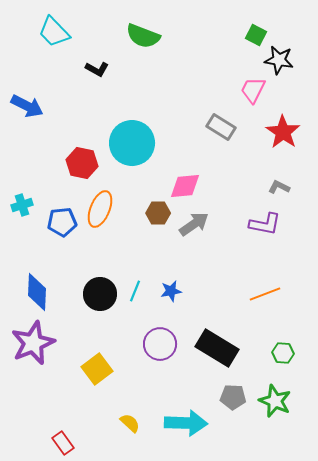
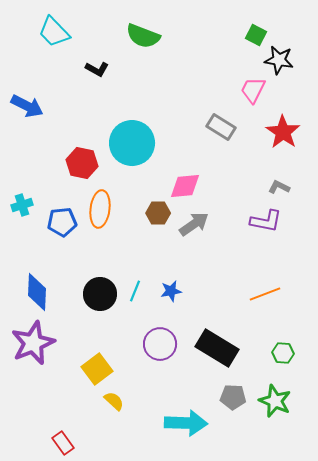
orange ellipse: rotated 15 degrees counterclockwise
purple L-shape: moved 1 px right, 3 px up
yellow semicircle: moved 16 px left, 22 px up
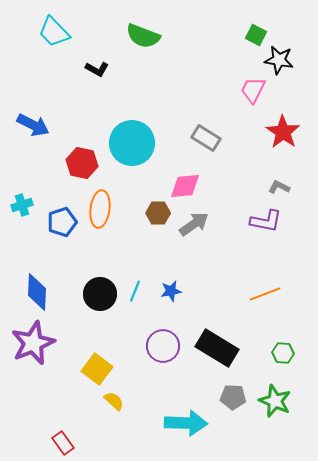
blue arrow: moved 6 px right, 19 px down
gray rectangle: moved 15 px left, 11 px down
blue pentagon: rotated 12 degrees counterclockwise
purple circle: moved 3 px right, 2 px down
yellow square: rotated 16 degrees counterclockwise
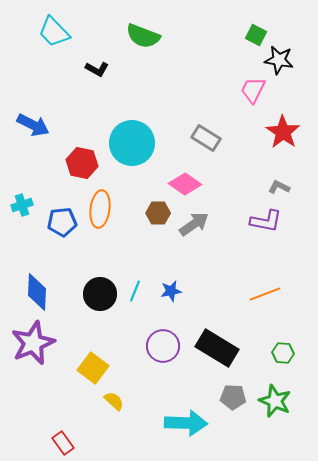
pink diamond: moved 2 px up; rotated 40 degrees clockwise
blue pentagon: rotated 12 degrees clockwise
yellow square: moved 4 px left, 1 px up
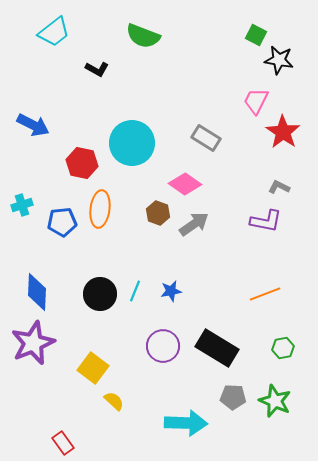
cyan trapezoid: rotated 84 degrees counterclockwise
pink trapezoid: moved 3 px right, 11 px down
brown hexagon: rotated 20 degrees clockwise
green hexagon: moved 5 px up; rotated 15 degrees counterclockwise
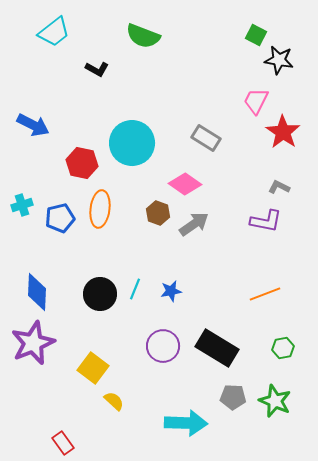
blue pentagon: moved 2 px left, 4 px up; rotated 8 degrees counterclockwise
cyan line: moved 2 px up
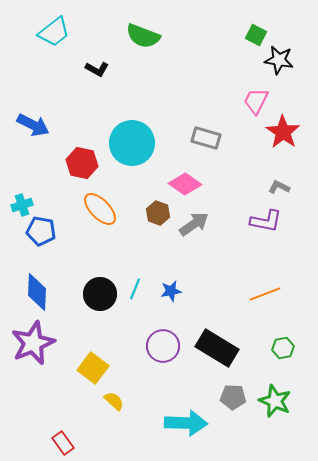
gray rectangle: rotated 16 degrees counterclockwise
orange ellipse: rotated 51 degrees counterclockwise
blue pentagon: moved 19 px left, 13 px down; rotated 24 degrees clockwise
